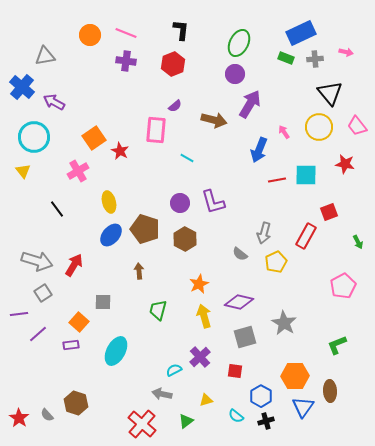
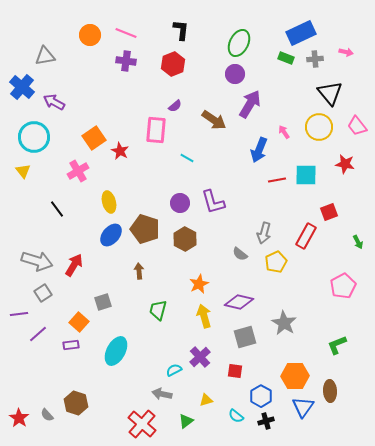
brown arrow at (214, 120): rotated 20 degrees clockwise
gray square at (103, 302): rotated 18 degrees counterclockwise
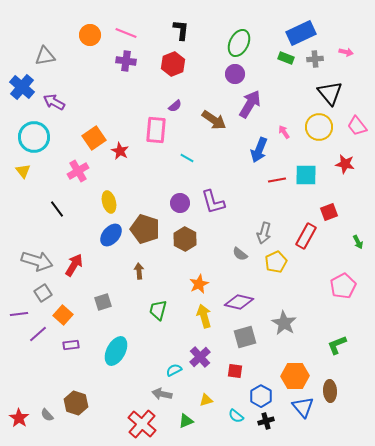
orange square at (79, 322): moved 16 px left, 7 px up
blue triangle at (303, 407): rotated 15 degrees counterclockwise
green triangle at (186, 421): rotated 14 degrees clockwise
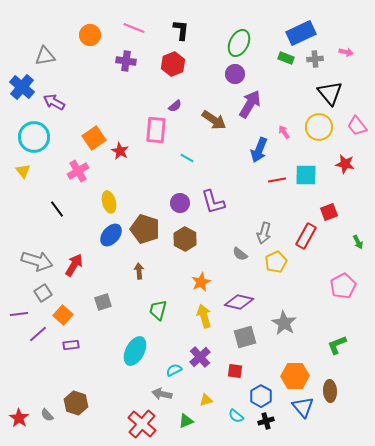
pink line at (126, 33): moved 8 px right, 5 px up
orange star at (199, 284): moved 2 px right, 2 px up
cyan ellipse at (116, 351): moved 19 px right
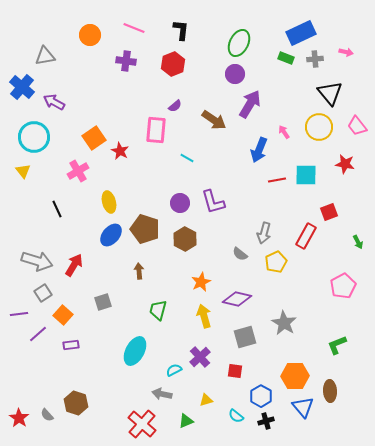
black line at (57, 209): rotated 12 degrees clockwise
purple diamond at (239, 302): moved 2 px left, 3 px up
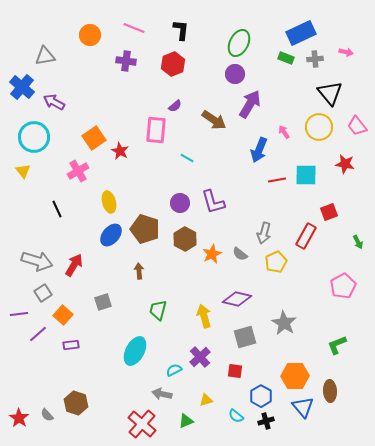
orange star at (201, 282): moved 11 px right, 28 px up
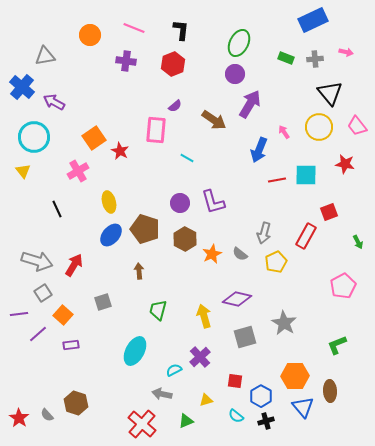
blue rectangle at (301, 33): moved 12 px right, 13 px up
red square at (235, 371): moved 10 px down
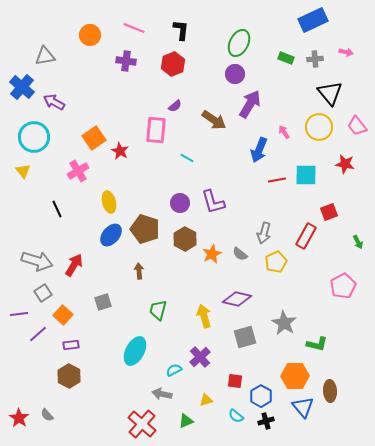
green L-shape at (337, 345): moved 20 px left, 1 px up; rotated 145 degrees counterclockwise
brown hexagon at (76, 403): moved 7 px left, 27 px up; rotated 10 degrees clockwise
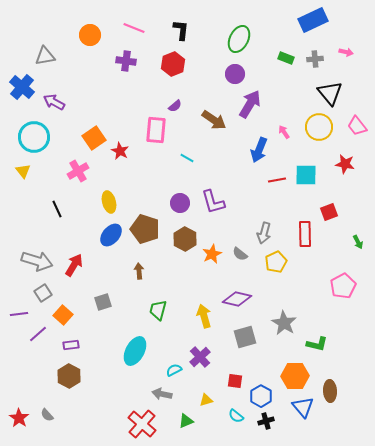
green ellipse at (239, 43): moved 4 px up
red rectangle at (306, 236): moved 1 px left, 2 px up; rotated 30 degrees counterclockwise
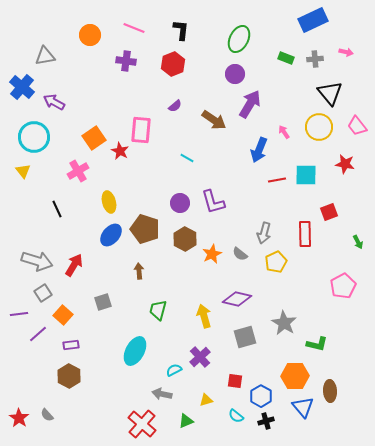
pink rectangle at (156, 130): moved 15 px left
